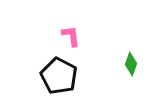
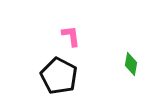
green diamond: rotated 10 degrees counterclockwise
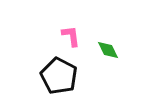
green diamond: moved 23 px left, 14 px up; rotated 35 degrees counterclockwise
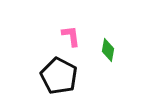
green diamond: rotated 35 degrees clockwise
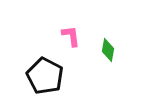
black pentagon: moved 14 px left
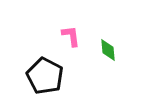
green diamond: rotated 15 degrees counterclockwise
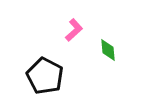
pink L-shape: moved 3 px right, 6 px up; rotated 55 degrees clockwise
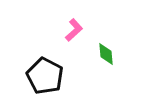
green diamond: moved 2 px left, 4 px down
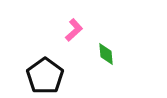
black pentagon: rotated 9 degrees clockwise
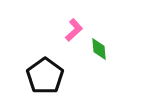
green diamond: moved 7 px left, 5 px up
